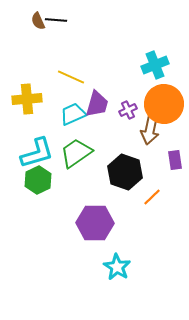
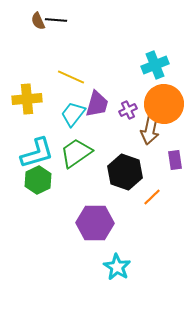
cyan trapezoid: rotated 28 degrees counterclockwise
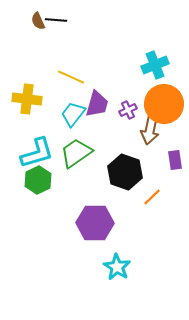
yellow cross: rotated 12 degrees clockwise
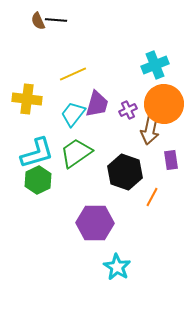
yellow line: moved 2 px right, 3 px up; rotated 48 degrees counterclockwise
purple rectangle: moved 4 px left
orange line: rotated 18 degrees counterclockwise
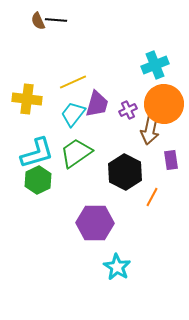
yellow line: moved 8 px down
black hexagon: rotated 8 degrees clockwise
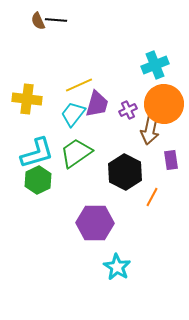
yellow line: moved 6 px right, 3 px down
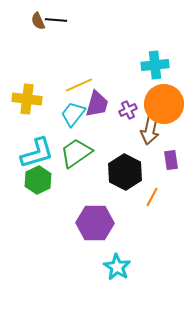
cyan cross: rotated 16 degrees clockwise
